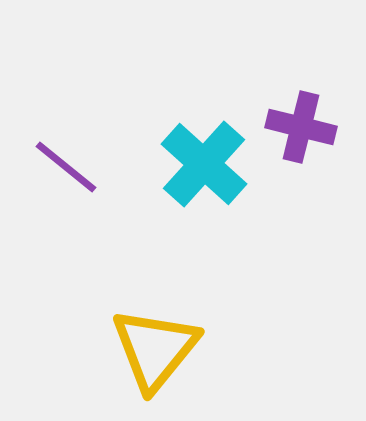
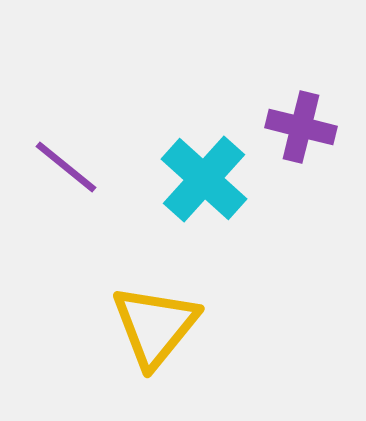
cyan cross: moved 15 px down
yellow triangle: moved 23 px up
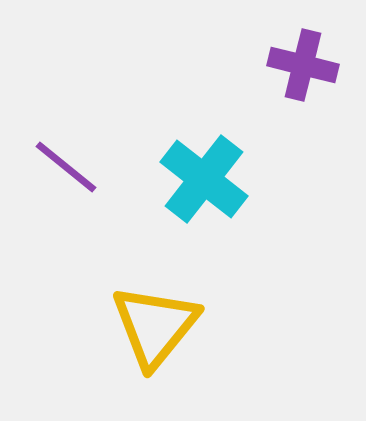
purple cross: moved 2 px right, 62 px up
cyan cross: rotated 4 degrees counterclockwise
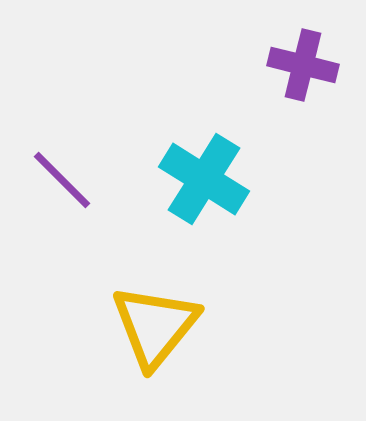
purple line: moved 4 px left, 13 px down; rotated 6 degrees clockwise
cyan cross: rotated 6 degrees counterclockwise
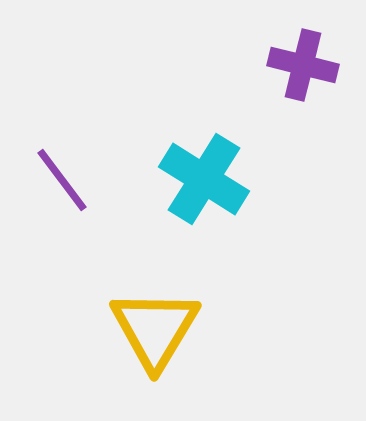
purple line: rotated 8 degrees clockwise
yellow triangle: moved 3 px down; rotated 8 degrees counterclockwise
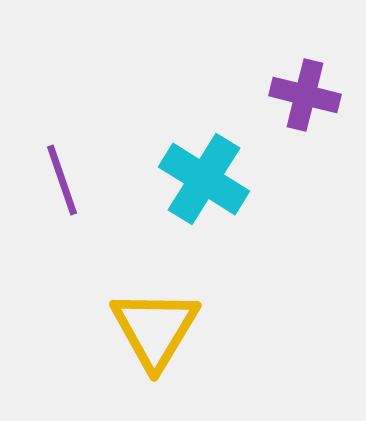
purple cross: moved 2 px right, 30 px down
purple line: rotated 18 degrees clockwise
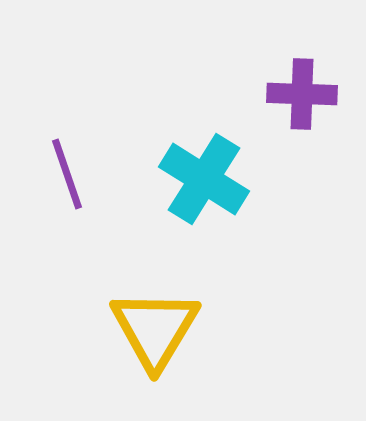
purple cross: moved 3 px left, 1 px up; rotated 12 degrees counterclockwise
purple line: moved 5 px right, 6 px up
